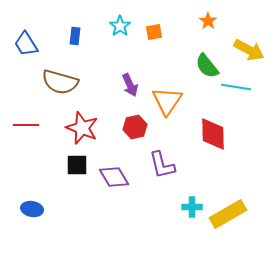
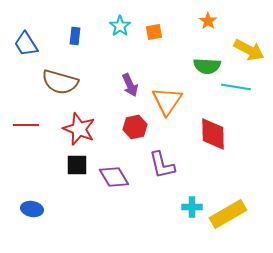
green semicircle: rotated 48 degrees counterclockwise
red star: moved 3 px left, 1 px down
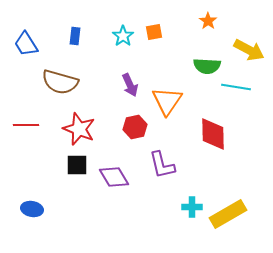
cyan star: moved 3 px right, 10 px down
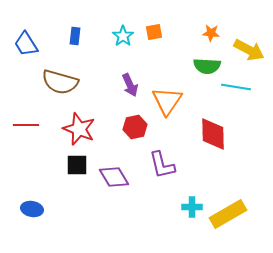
orange star: moved 3 px right, 12 px down; rotated 30 degrees counterclockwise
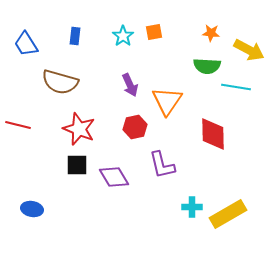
red line: moved 8 px left; rotated 15 degrees clockwise
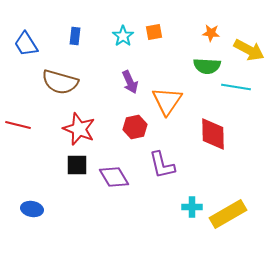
purple arrow: moved 3 px up
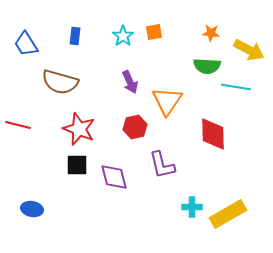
purple diamond: rotated 16 degrees clockwise
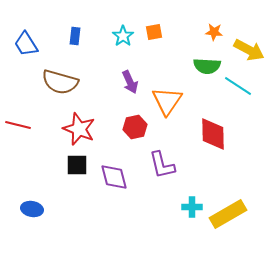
orange star: moved 3 px right, 1 px up
cyan line: moved 2 px right, 1 px up; rotated 24 degrees clockwise
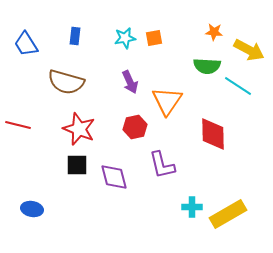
orange square: moved 6 px down
cyan star: moved 2 px right, 2 px down; rotated 25 degrees clockwise
brown semicircle: moved 6 px right
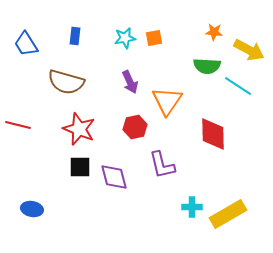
black square: moved 3 px right, 2 px down
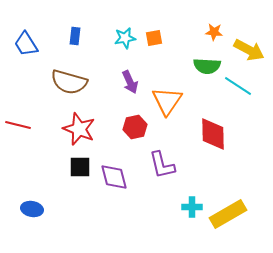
brown semicircle: moved 3 px right
